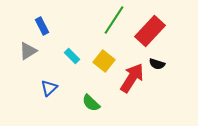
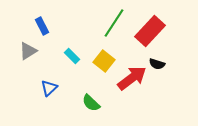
green line: moved 3 px down
red arrow: rotated 20 degrees clockwise
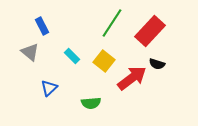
green line: moved 2 px left
gray triangle: moved 2 px right, 1 px down; rotated 48 degrees counterclockwise
green semicircle: rotated 48 degrees counterclockwise
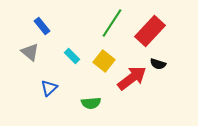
blue rectangle: rotated 12 degrees counterclockwise
black semicircle: moved 1 px right
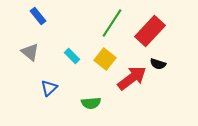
blue rectangle: moved 4 px left, 10 px up
yellow square: moved 1 px right, 2 px up
